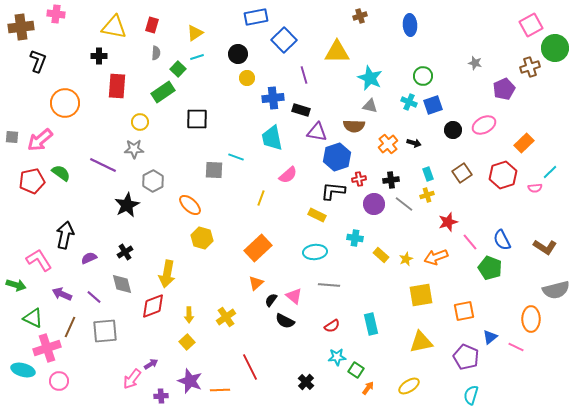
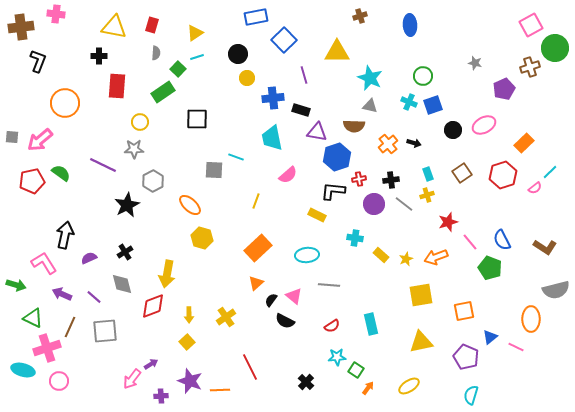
pink semicircle at (535, 188): rotated 32 degrees counterclockwise
yellow line at (261, 198): moved 5 px left, 3 px down
cyan ellipse at (315, 252): moved 8 px left, 3 px down
pink L-shape at (39, 260): moved 5 px right, 3 px down
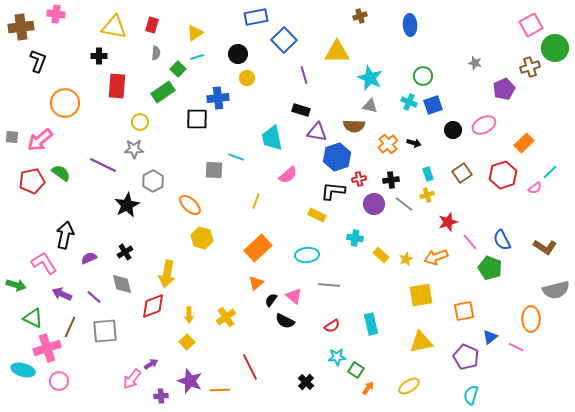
blue cross at (273, 98): moved 55 px left
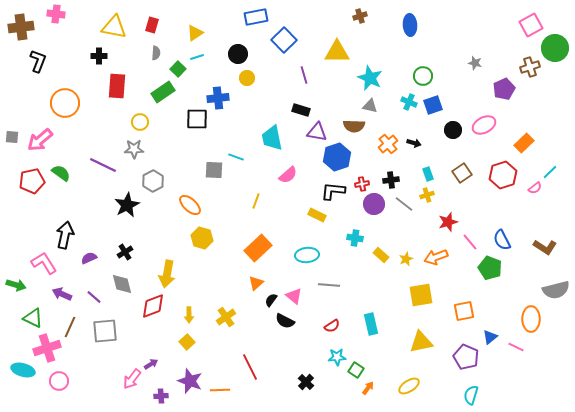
red cross at (359, 179): moved 3 px right, 5 px down
